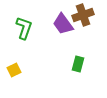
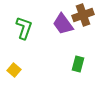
yellow square: rotated 24 degrees counterclockwise
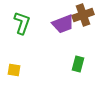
purple trapezoid: rotated 75 degrees counterclockwise
green L-shape: moved 2 px left, 5 px up
yellow square: rotated 32 degrees counterclockwise
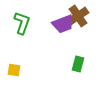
brown cross: moved 5 px left, 1 px down; rotated 15 degrees counterclockwise
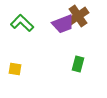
green L-shape: rotated 65 degrees counterclockwise
yellow square: moved 1 px right, 1 px up
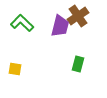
purple trapezoid: moved 3 px left, 2 px down; rotated 55 degrees counterclockwise
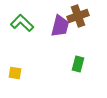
brown cross: rotated 15 degrees clockwise
yellow square: moved 4 px down
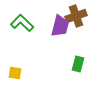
brown cross: moved 2 px left
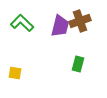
brown cross: moved 4 px right, 5 px down
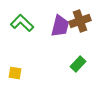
green rectangle: rotated 28 degrees clockwise
